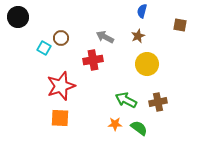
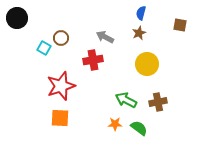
blue semicircle: moved 1 px left, 2 px down
black circle: moved 1 px left, 1 px down
brown star: moved 1 px right, 3 px up
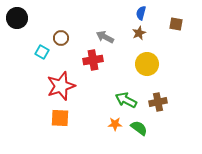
brown square: moved 4 px left, 1 px up
cyan square: moved 2 px left, 4 px down
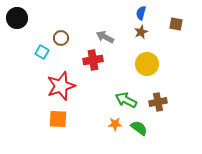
brown star: moved 2 px right, 1 px up
orange square: moved 2 px left, 1 px down
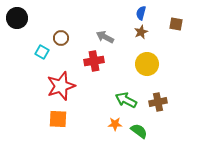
red cross: moved 1 px right, 1 px down
green semicircle: moved 3 px down
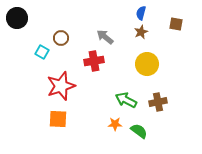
gray arrow: rotated 12 degrees clockwise
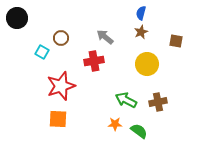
brown square: moved 17 px down
